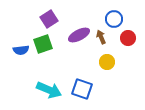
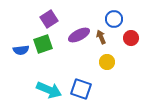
red circle: moved 3 px right
blue square: moved 1 px left
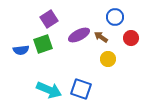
blue circle: moved 1 px right, 2 px up
brown arrow: rotated 32 degrees counterclockwise
yellow circle: moved 1 px right, 3 px up
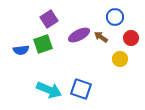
yellow circle: moved 12 px right
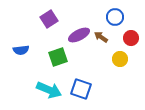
green square: moved 15 px right, 13 px down
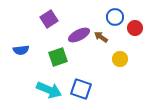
red circle: moved 4 px right, 10 px up
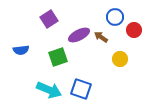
red circle: moved 1 px left, 2 px down
